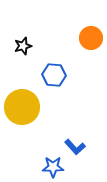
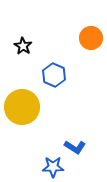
black star: rotated 24 degrees counterclockwise
blue hexagon: rotated 20 degrees clockwise
blue L-shape: rotated 15 degrees counterclockwise
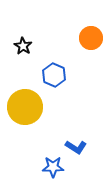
yellow circle: moved 3 px right
blue L-shape: moved 1 px right
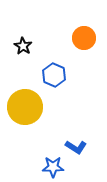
orange circle: moved 7 px left
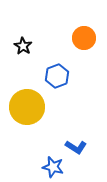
blue hexagon: moved 3 px right, 1 px down; rotated 15 degrees clockwise
yellow circle: moved 2 px right
blue star: rotated 15 degrees clockwise
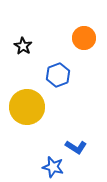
blue hexagon: moved 1 px right, 1 px up
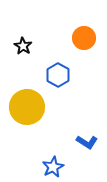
blue hexagon: rotated 10 degrees counterclockwise
blue L-shape: moved 11 px right, 5 px up
blue star: rotated 30 degrees clockwise
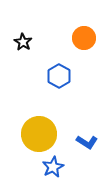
black star: moved 4 px up
blue hexagon: moved 1 px right, 1 px down
yellow circle: moved 12 px right, 27 px down
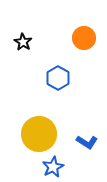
blue hexagon: moved 1 px left, 2 px down
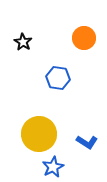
blue hexagon: rotated 20 degrees counterclockwise
